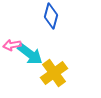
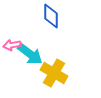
blue diamond: rotated 15 degrees counterclockwise
yellow cross: rotated 24 degrees counterclockwise
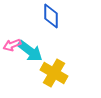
pink arrow: rotated 12 degrees counterclockwise
cyan arrow: moved 3 px up
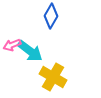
blue diamond: rotated 30 degrees clockwise
yellow cross: moved 1 px left, 4 px down
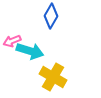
pink arrow: moved 4 px up
cyan arrow: rotated 20 degrees counterclockwise
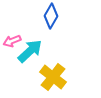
cyan arrow: rotated 60 degrees counterclockwise
yellow cross: rotated 8 degrees clockwise
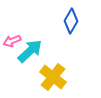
blue diamond: moved 20 px right, 5 px down
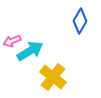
blue diamond: moved 9 px right
cyan arrow: rotated 12 degrees clockwise
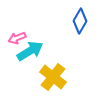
pink arrow: moved 5 px right, 3 px up
